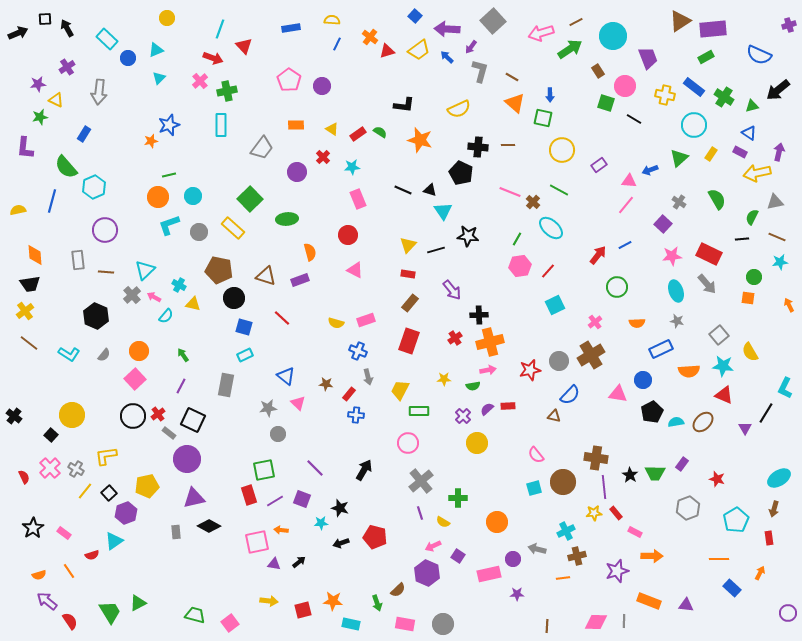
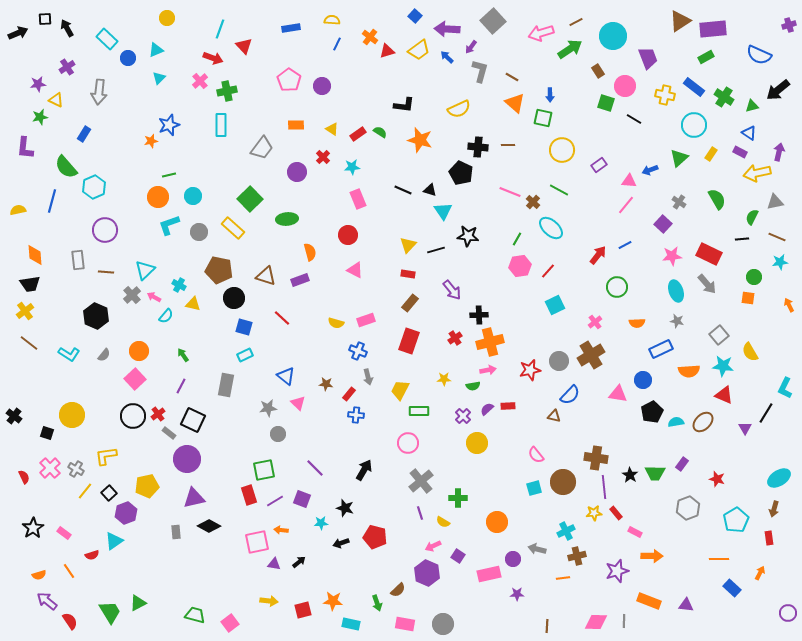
black square at (51, 435): moved 4 px left, 2 px up; rotated 24 degrees counterclockwise
black star at (340, 508): moved 5 px right
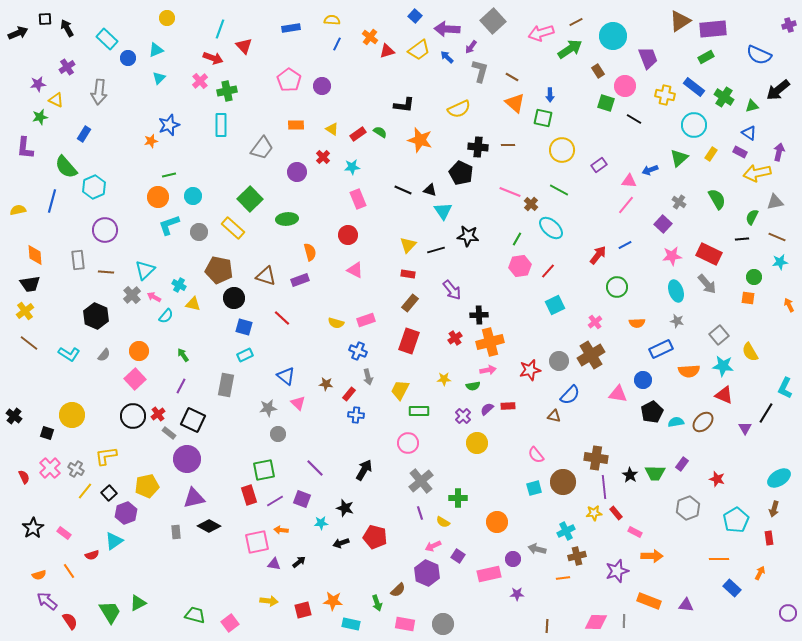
brown cross at (533, 202): moved 2 px left, 2 px down
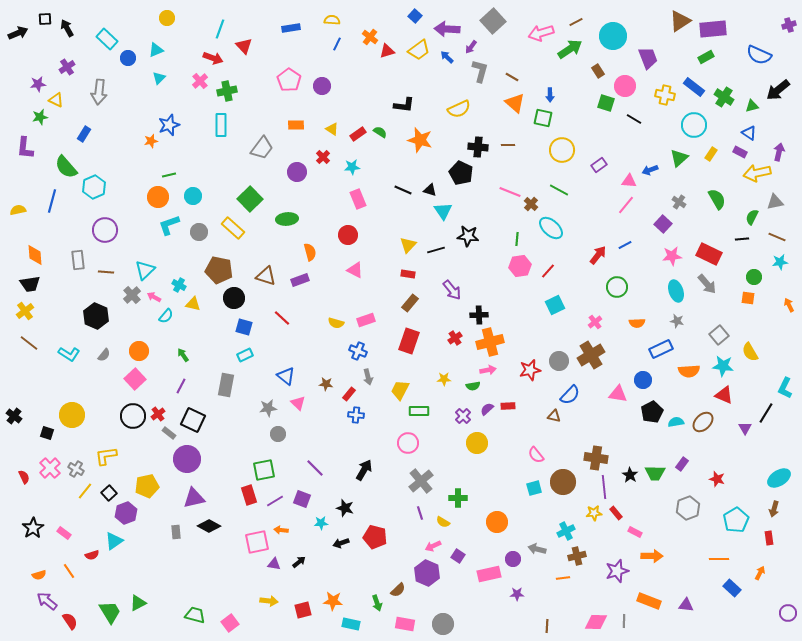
green line at (517, 239): rotated 24 degrees counterclockwise
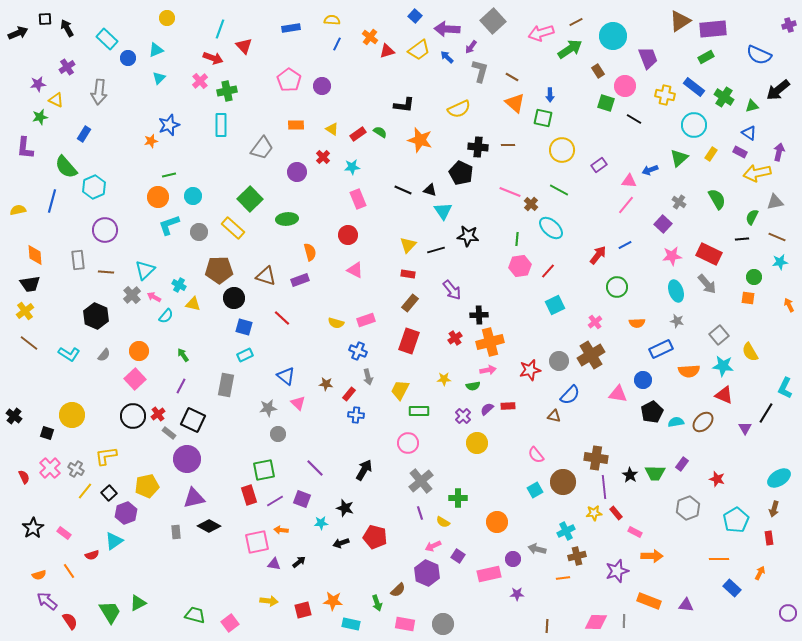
brown pentagon at (219, 270): rotated 12 degrees counterclockwise
cyan square at (534, 488): moved 1 px right, 2 px down; rotated 14 degrees counterclockwise
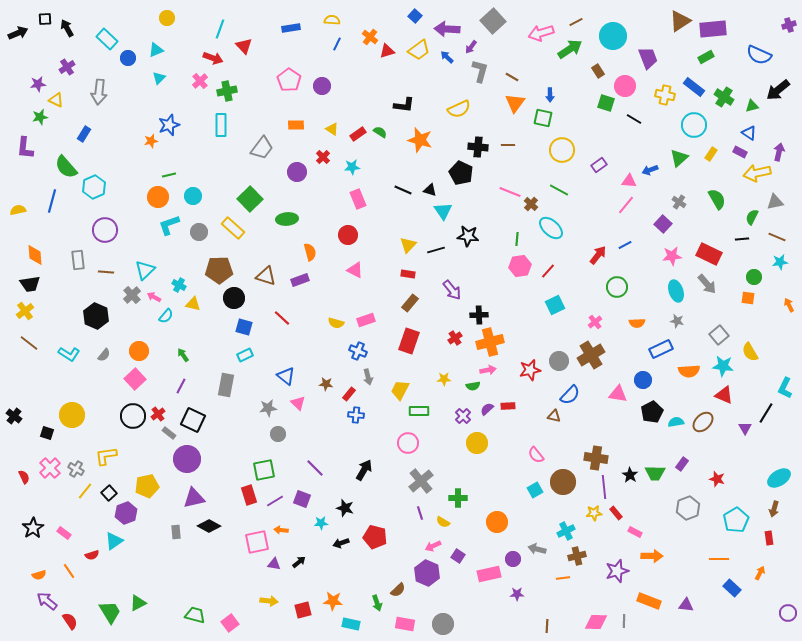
orange triangle at (515, 103): rotated 25 degrees clockwise
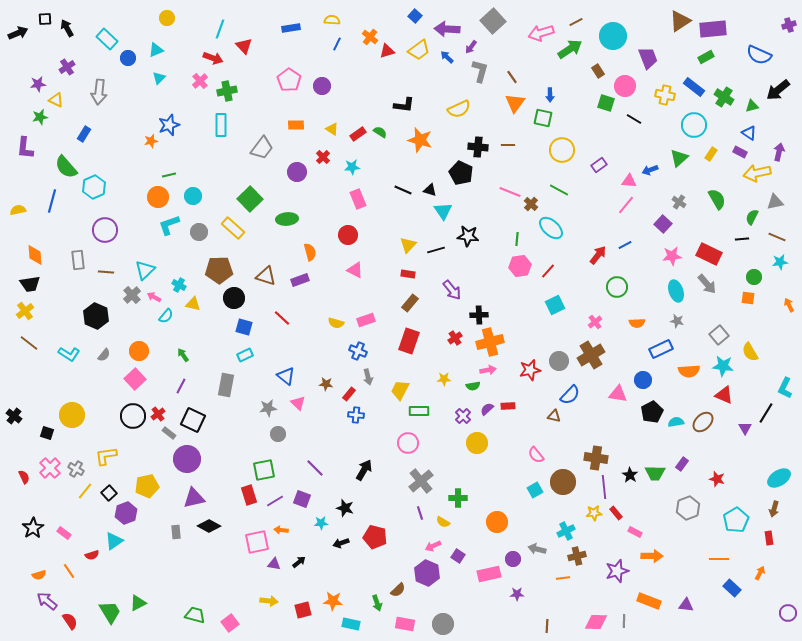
brown line at (512, 77): rotated 24 degrees clockwise
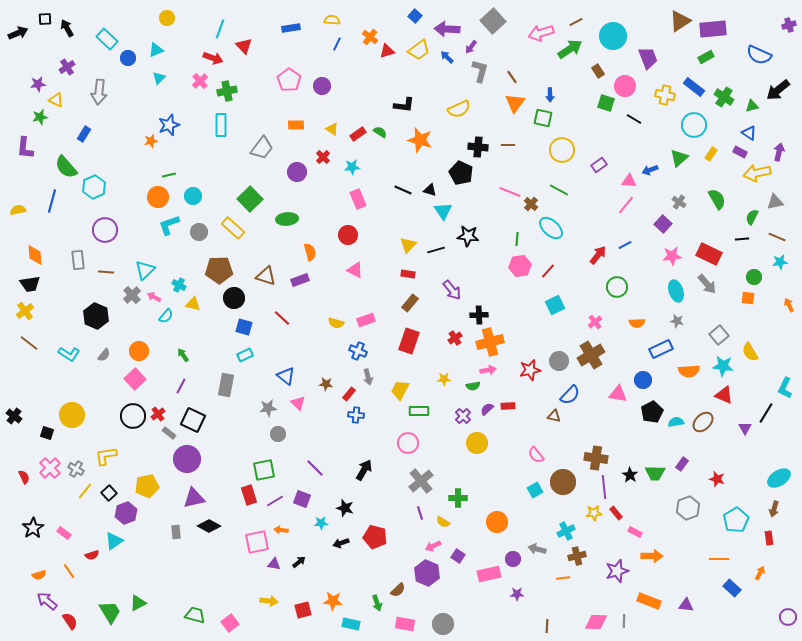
purple circle at (788, 613): moved 4 px down
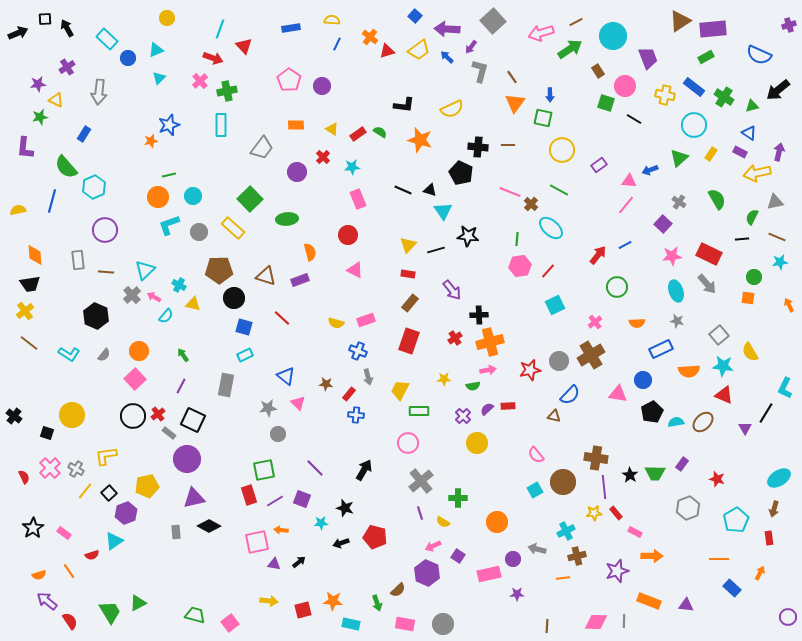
yellow semicircle at (459, 109): moved 7 px left
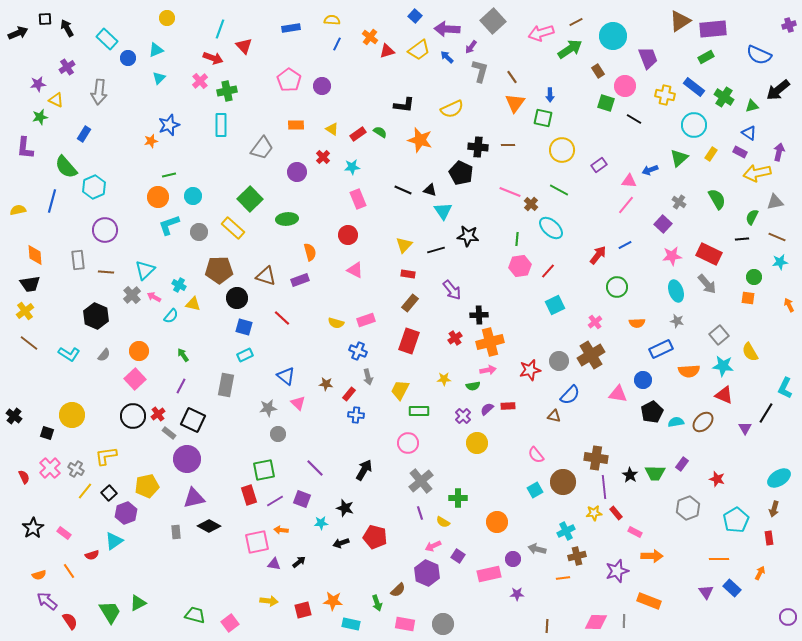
yellow triangle at (408, 245): moved 4 px left
black circle at (234, 298): moved 3 px right
cyan semicircle at (166, 316): moved 5 px right
purple triangle at (686, 605): moved 20 px right, 13 px up; rotated 49 degrees clockwise
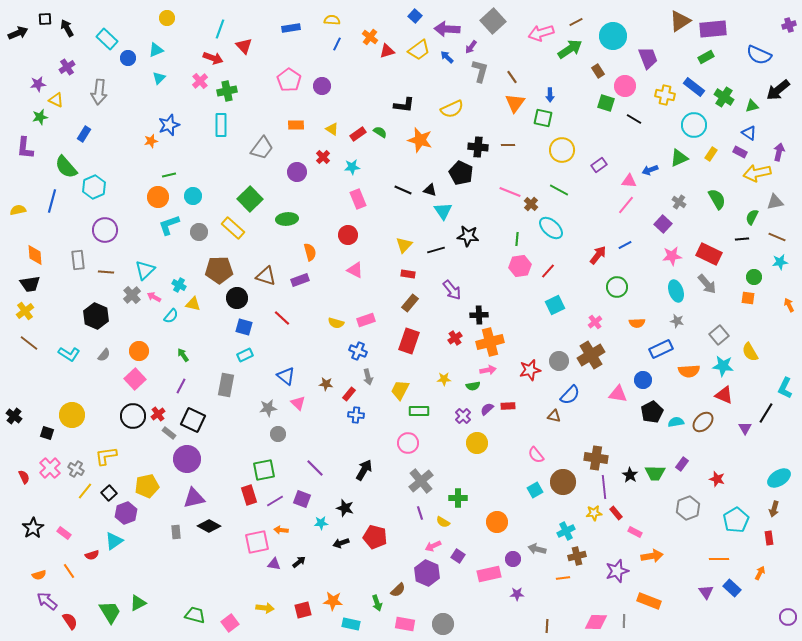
green triangle at (679, 158): rotated 18 degrees clockwise
orange arrow at (652, 556): rotated 10 degrees counterclockwise
yellow arrow at (269, 601): moved 4 px left, 7 px down
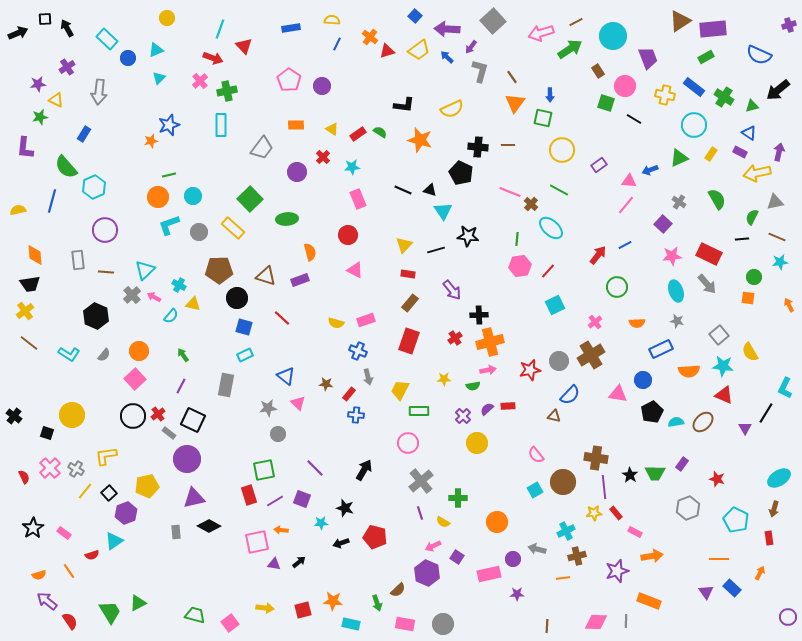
cyan pentagon at (736, 520): rotated 15 degrees counterclockwise
purple square at (458, 556): moved 1 px left, 1 px down
gray line at (624, 621): moved 2 px right
